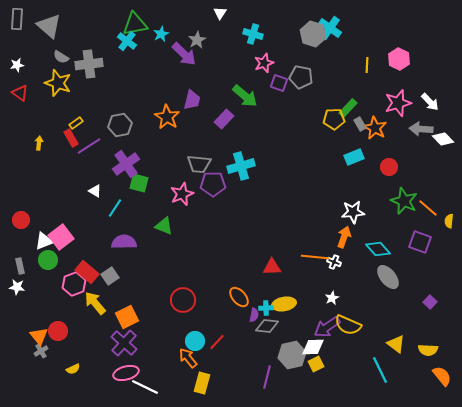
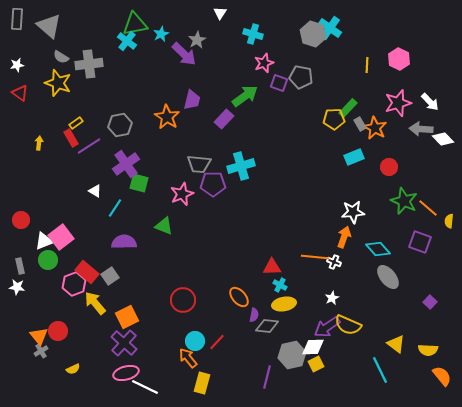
green arrow at (245, 96): rotated 76 degrees counterclockwise
cyan cross at (266, 308): moved 14 px right, 23 px up; rotated 32 degrees clockwise
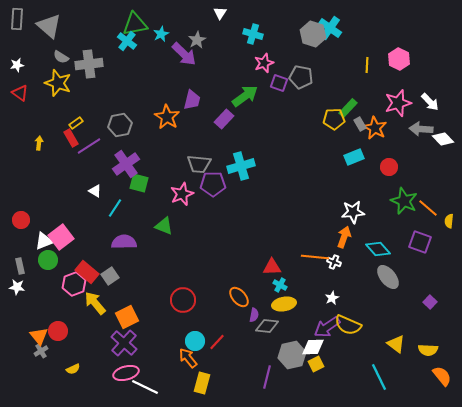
cyan line at (380, 370): moved 1 px left, 7 px down
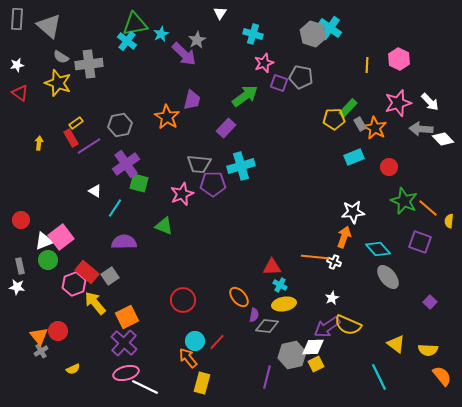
purple rectangle at (224, 119): moved 2 px right, 9 px down
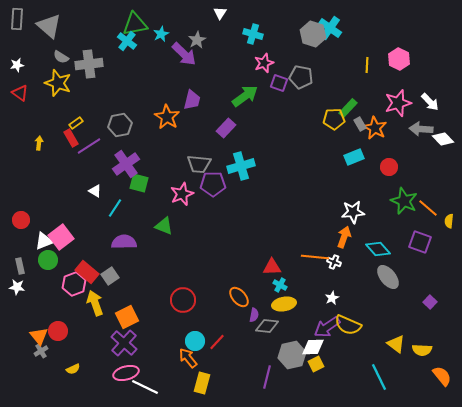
yellow arrow at (95, 303): rotated 20 degrees clockwise
yellow semicircle at (428, 350): moved 6 px left
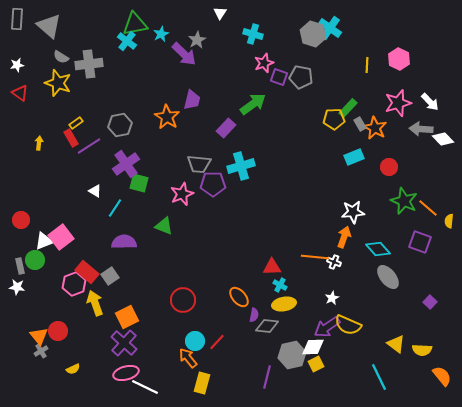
purple square at (279, 83): moved 6 px up
green arrow at (245, 96): moved 8 px right, 8 px down
green circle at (48, 260): moved 13 px left
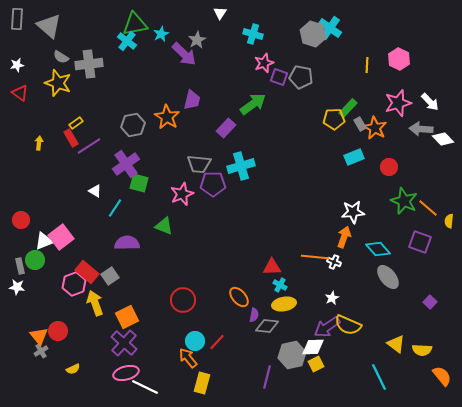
gray hexagon at (120, 125): moved 13 px right
purple semicircle at (124, 242): moved 3 px right, 1 px down
